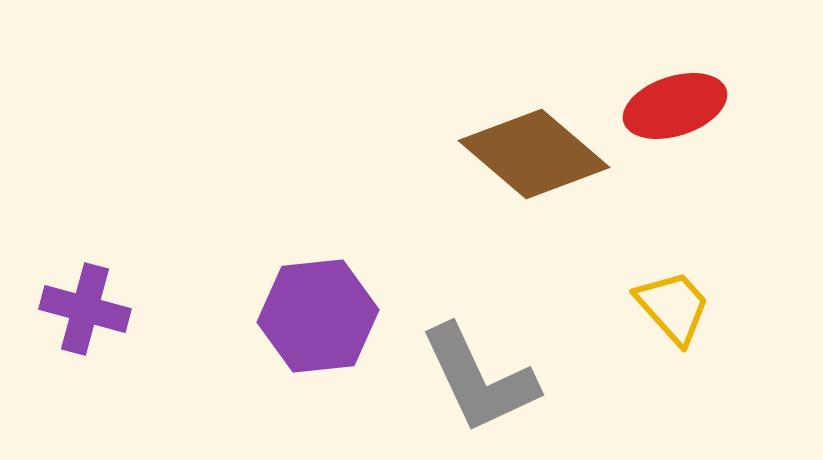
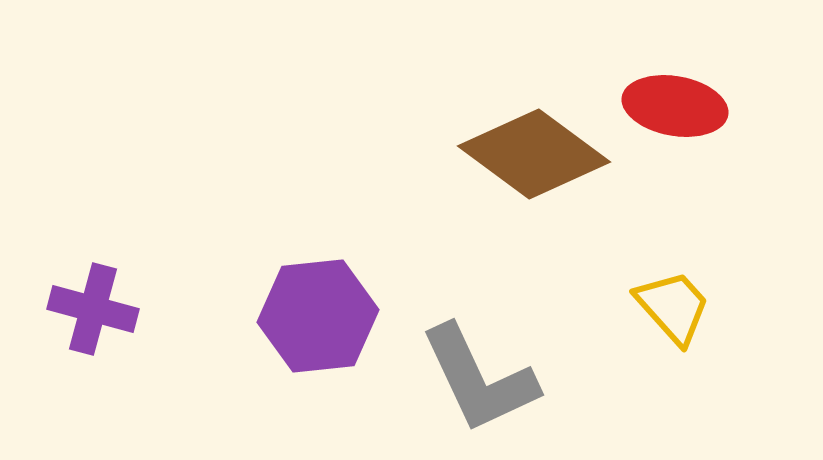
red ellipse: rotated 28 degrees clockwise
brown diamond: rotated 4 degrees counterclockwise
purple cross: moved 8 px right
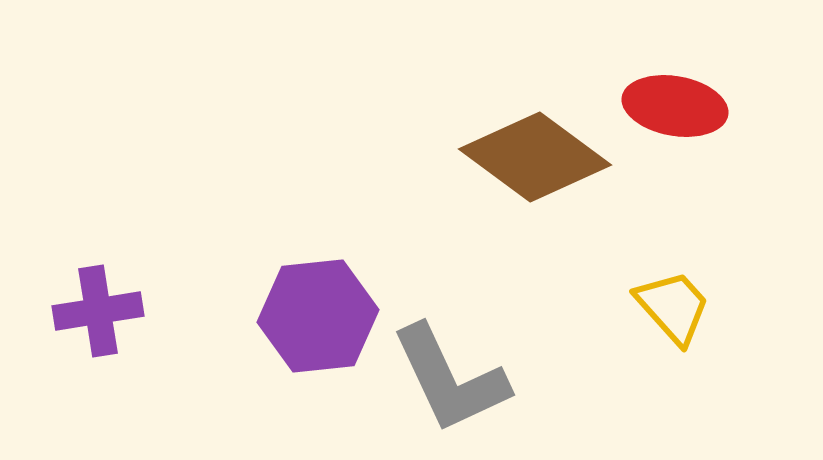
brown diamond: moved 1 px right, 3 px down
purple cross: moved 5 px right, 2 px down; rotated 24 degrees counterclockwise
gray L-shape: moved 29 px left
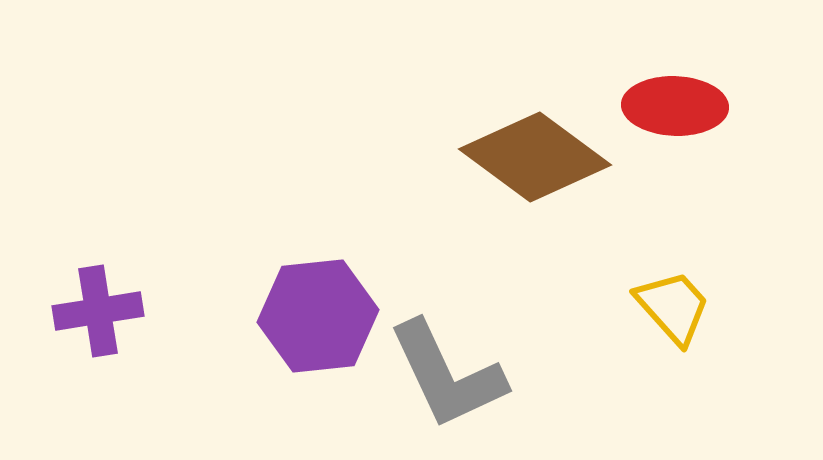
red ellipse: rotated 8 degrees counterclockwise
gray L-shape: moved 3 px left, 4 px up
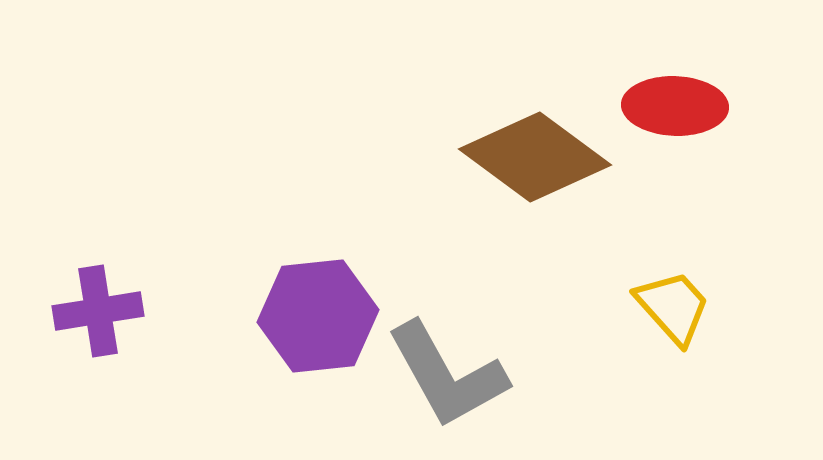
gray L-shape: rotated 4 degrees counterclockwise
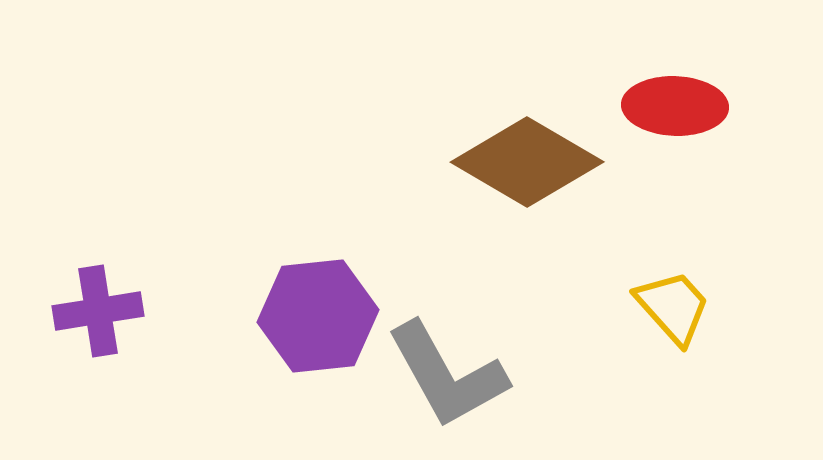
brown diamond: moved 8 px left, 5 px down; rotated 6 degrees counterclockwise
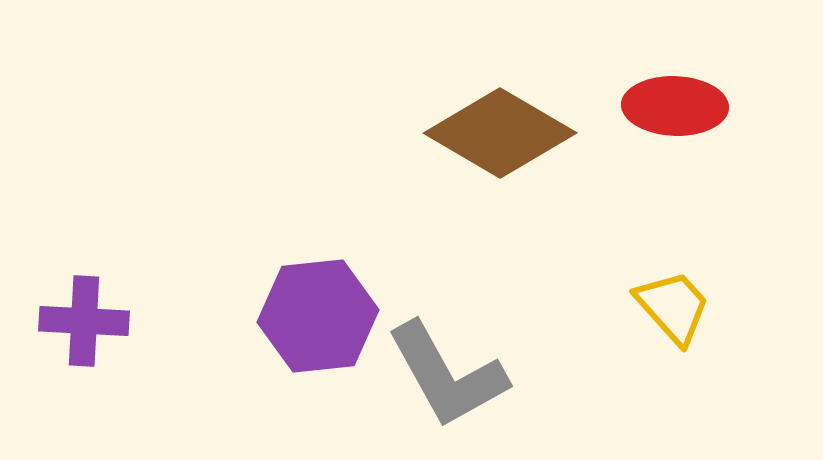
brown diamond: moved 27 px left, 29 px up
purple cross: moved 14 px left, 10 px down; rotated 12 degrees clockwise
